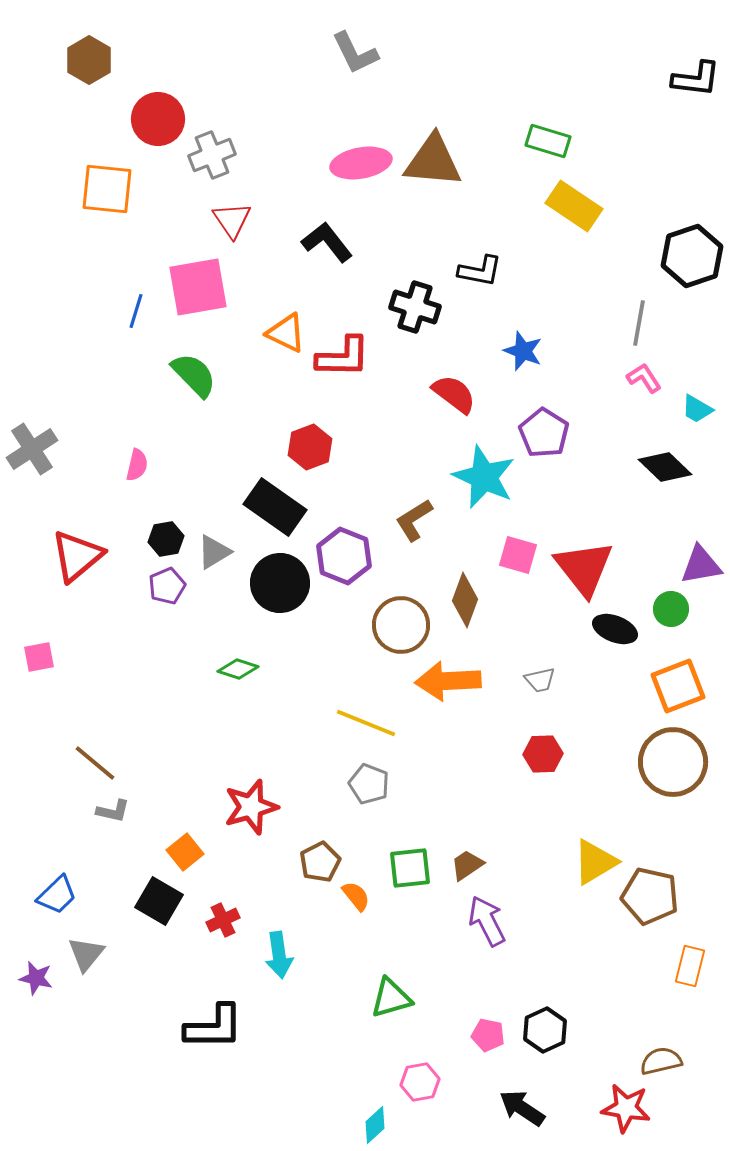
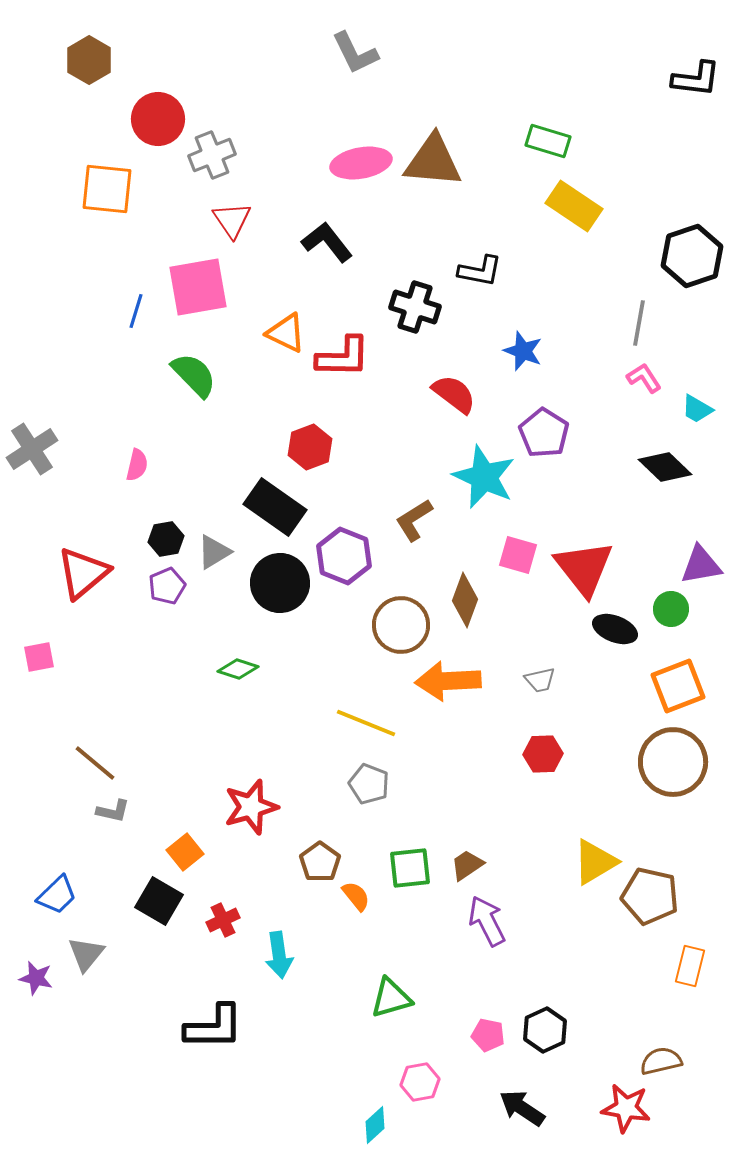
red triangle at (77, 556): moved 6 px right, 17 px down
brown pentagon at (320, 862): rotated 9 degrees counterclockwise
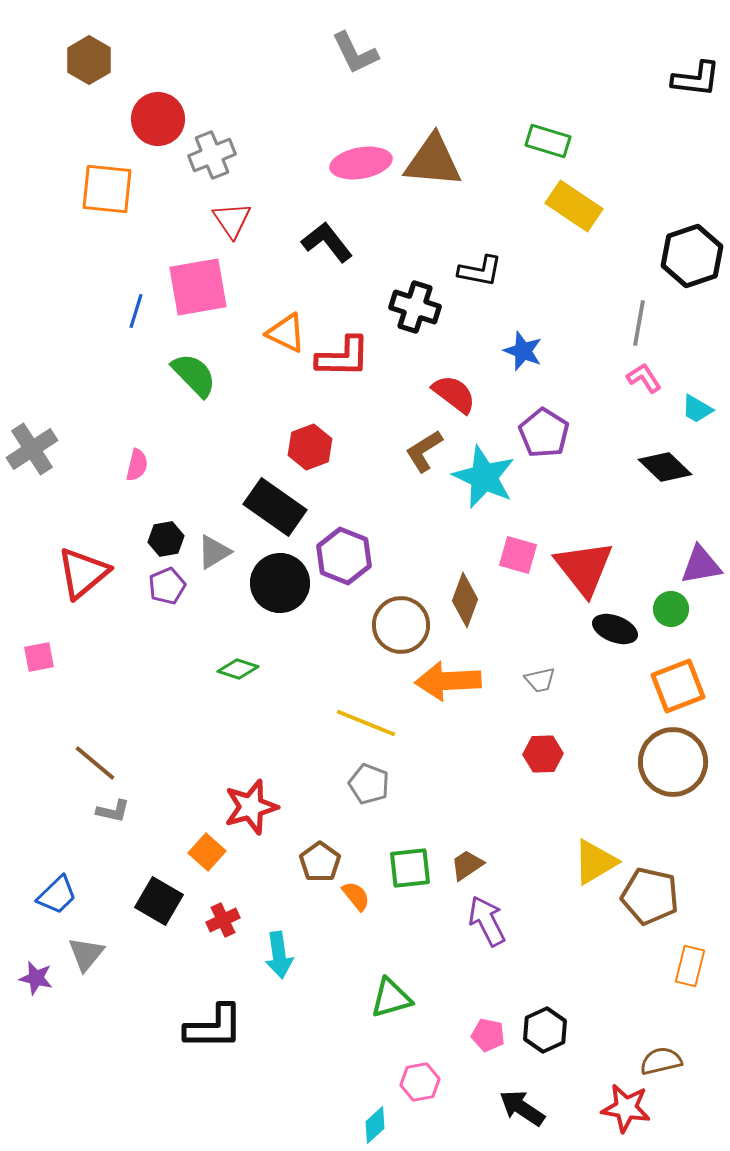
brown L-shape at (414, 520): moved 10 px right, 69 px up
orange square at (185, 852): moved 22 px right; rotated 9 degrees counterclockwise
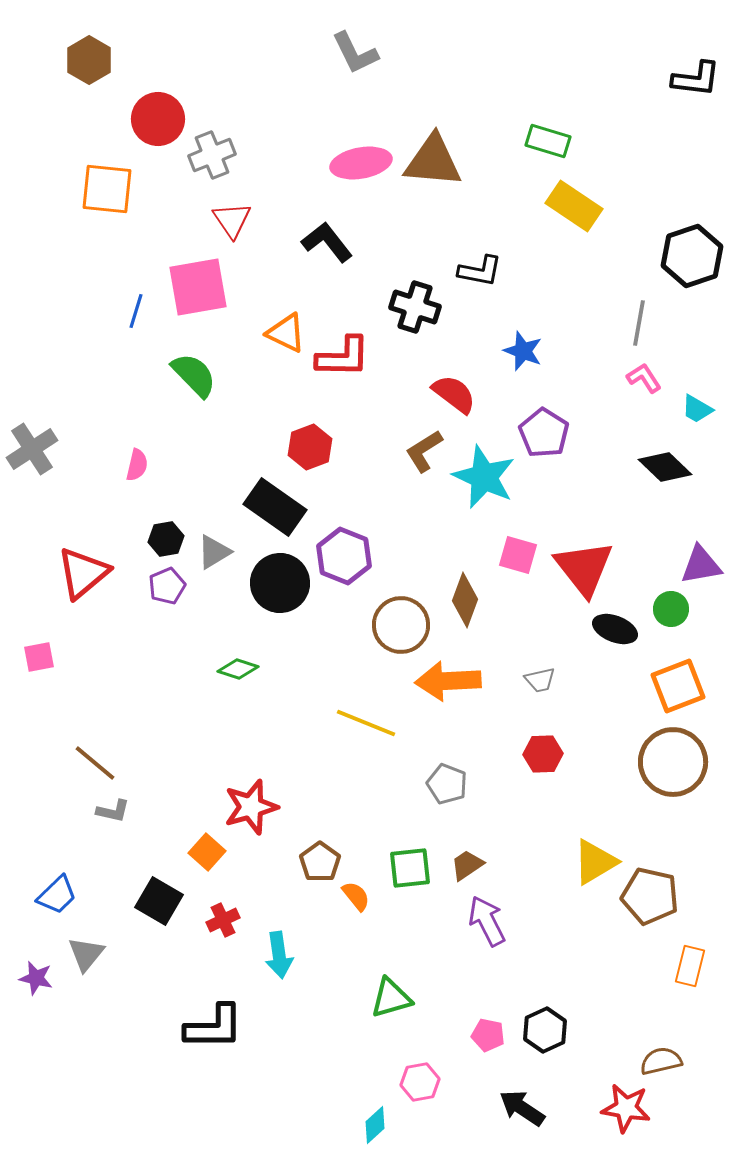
gray pentagon at (369, 784): moved 78 px right
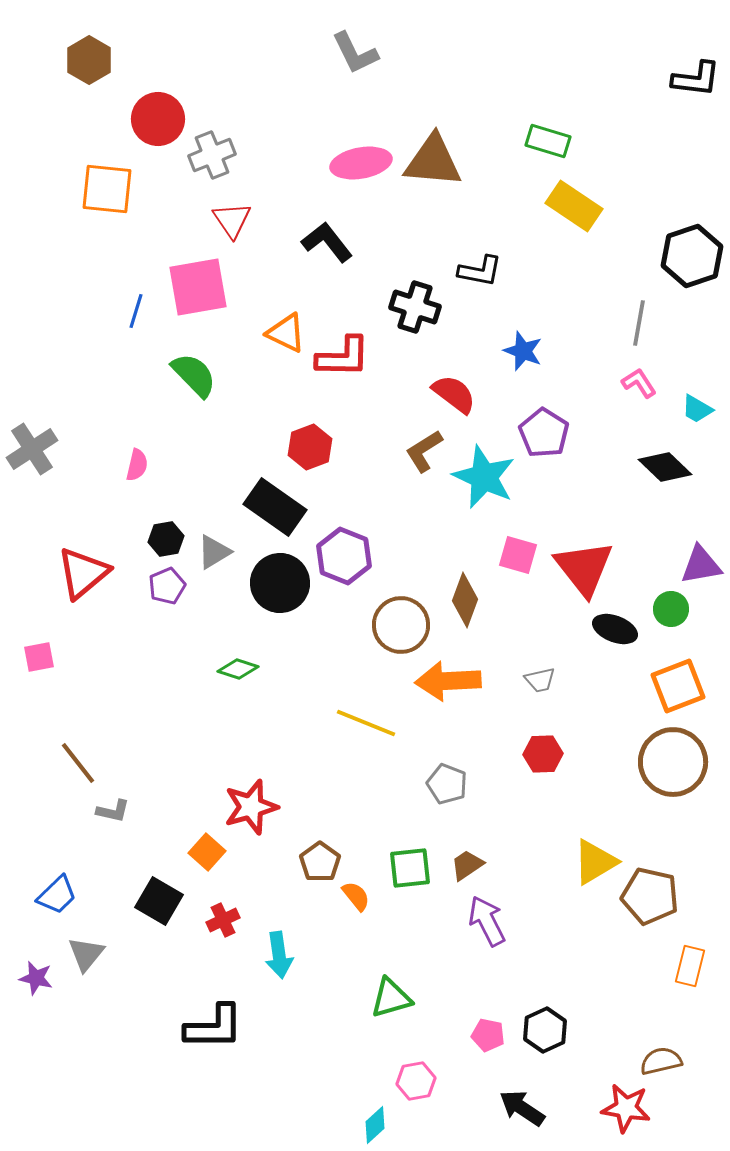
pink L-shape at (644, 378): moved 5 px left, 5 px down
brown line at (95, 763): moved 17 px left; rotated 12 degrees clockwise
pink hexagon at (420, 1082): moved 4 px left, 1 px up
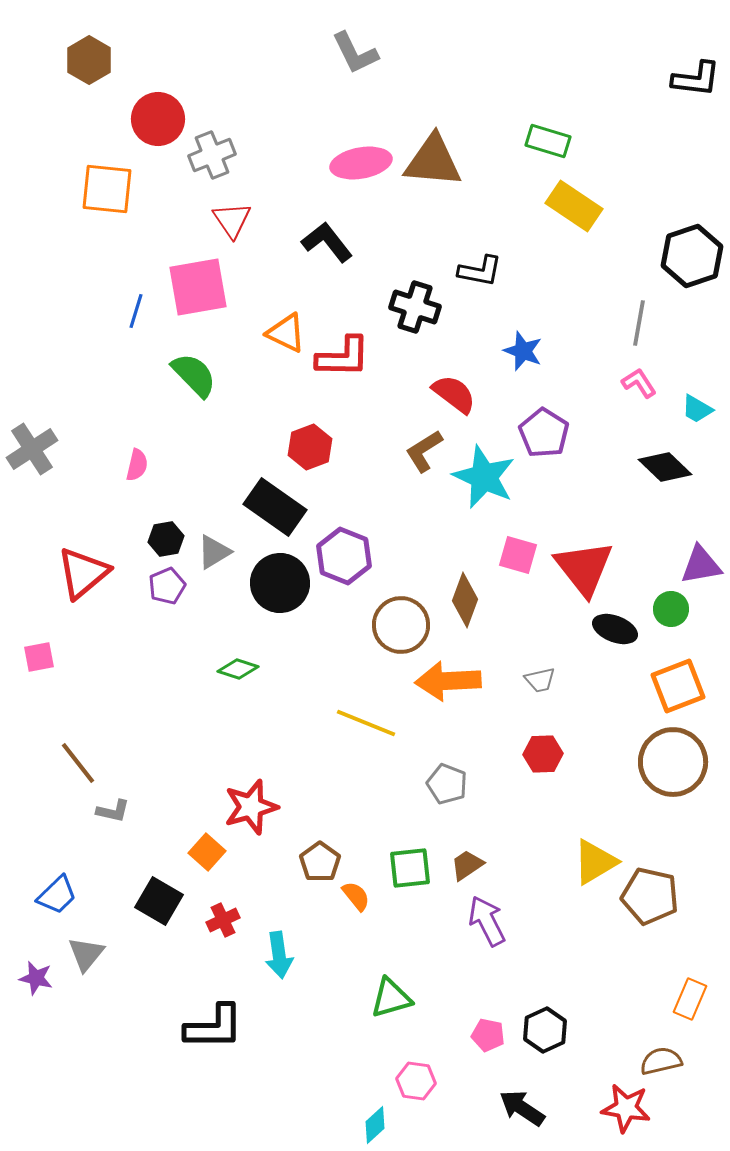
orange rectangle at (690, 966): moved 33 px down; rotated 9 degrees clockwise
pink hexagon at (416, 1081): rotated 18 degrees clockwise
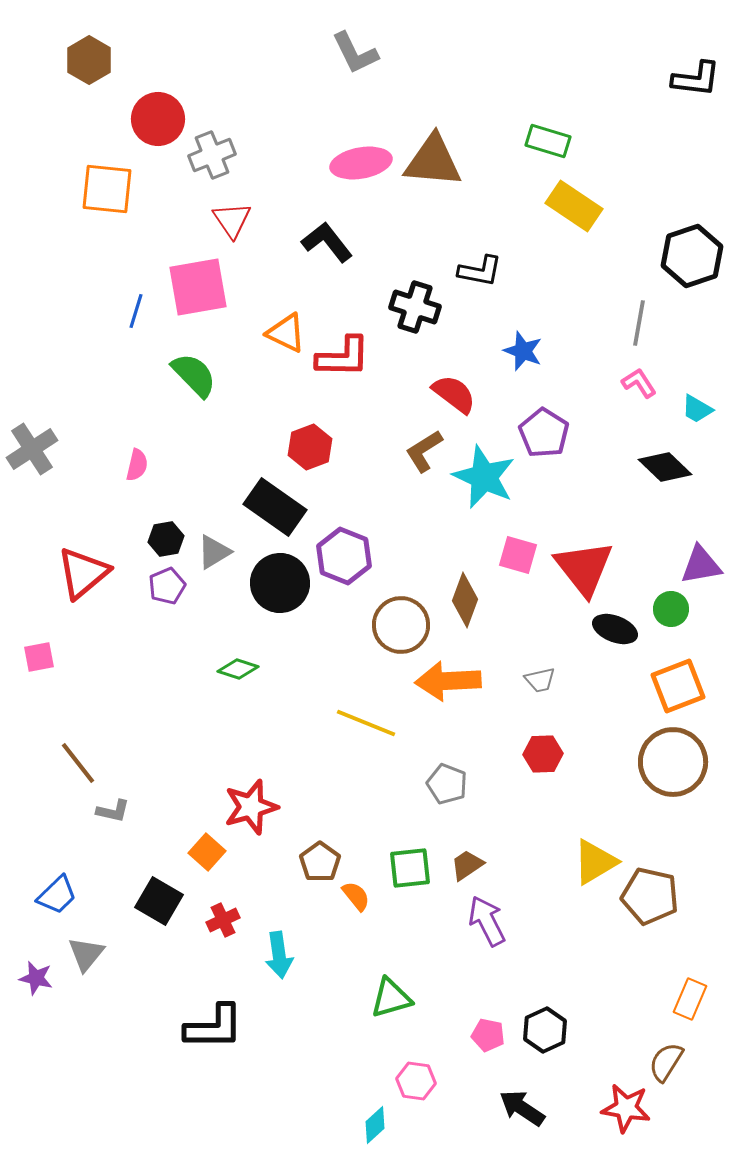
brown semicircle at (661, 1061): moved 5 px right, 1 px down; rotated 45 degrees counterclockwise
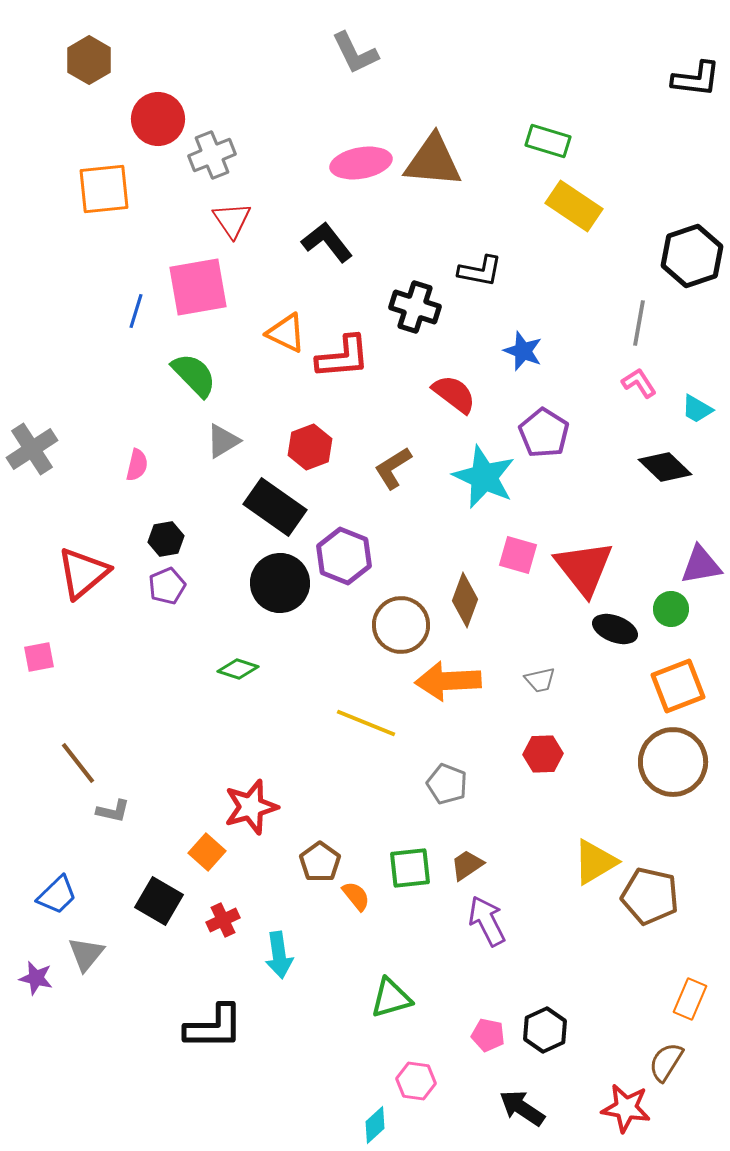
orange square at (107, 189): moved 3 px left; rotated 12 degrees counterclockwise
red L-shape at (343, 357): rotated 6 degrees counterclockwise
brown L-shape at (424, 451): moved 31 px left, 17 px down
gray triangle at (214, 552): moved 9 px right, 111 px up
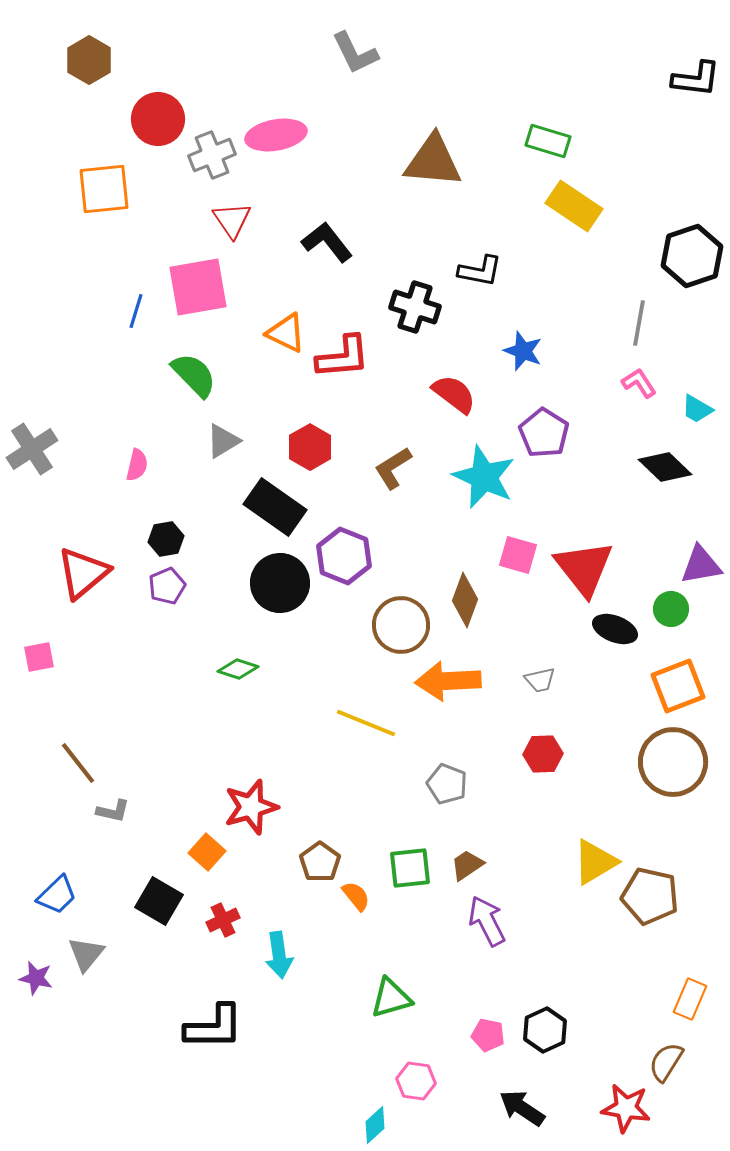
pink ellipse at (361, 163): moved 85 px left, 28 px up
red hexagon at (310, 447): rotated 9 degrees counterclockwise
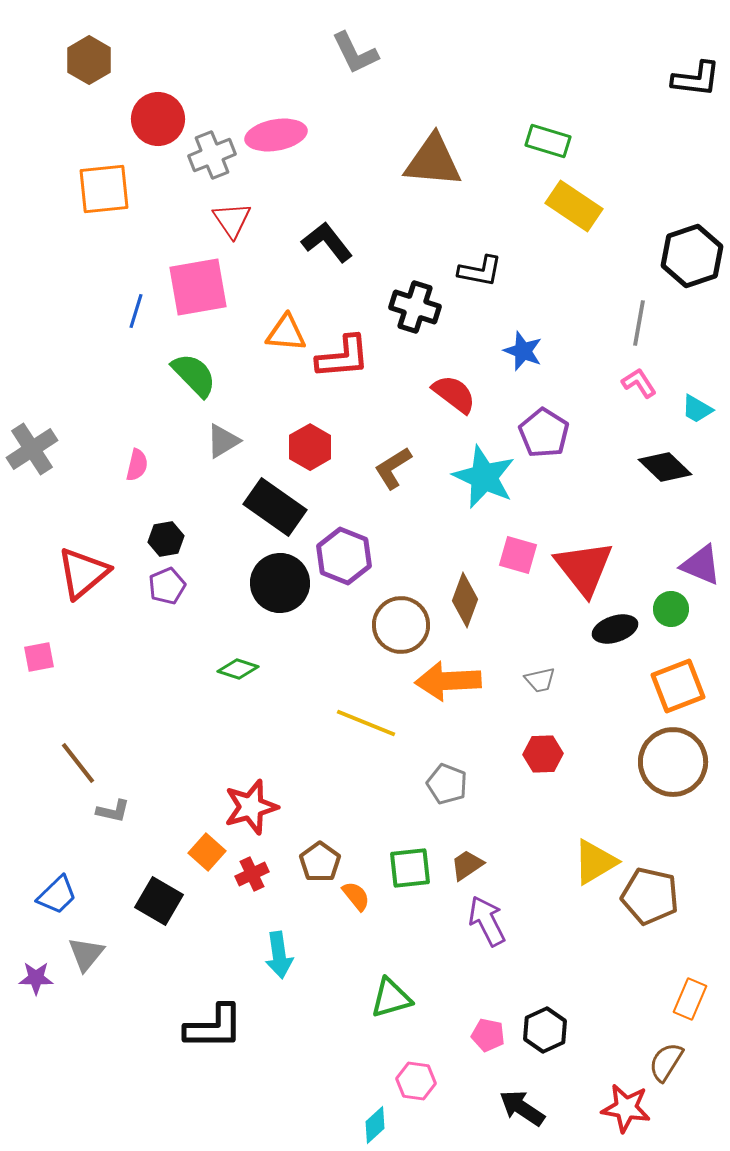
orange triangle at (286, 333): rotated 21 degrees counterclockwise
purple triangle at (701, 565): rotated 33 degrees clockwise
black ellipse at (615, 629): rotated 39 degrees counterclockwise
red cross at (223, 920): moved 29 px right, 46 px up
purple star at (36, 978): rotated 12 degrees counterclockwise
